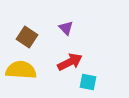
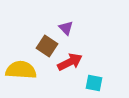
brown square: moved 20 px right, 9 px down
cyan square: moved 6 px right, 1 px down
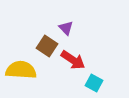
red arrow: moved 3 px right, 2 px up; rotated 60 degrees clockwise
cyan square: rotated 18 degrees clockwise
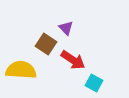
brown square: moved 1 px left, 2 px up
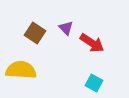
brown square: moved 11 px left, 11 px up
red arrow: moved 19 px right, 17 px up
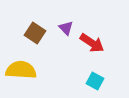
cyan square: moved 1 px right, 2 px up
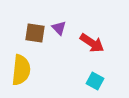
purple triangle: moved 7 px left
brown square: rotated 25 degrees counterclockwise
yellow semicircle: rotated 92 degrees clockwise
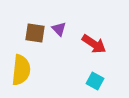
purple triangle: moved 1 px down
red arrow: moved 2 px right, 1 px down
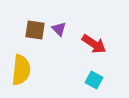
brown square: moved 3 px up
cyan square: moved 1 px left, 1 px up
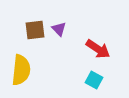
brown square: rotated 15 degrees counterclockwise
red arrow: moved 4 px right, 5 px down
